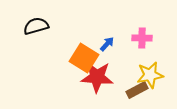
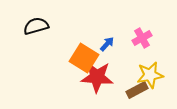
pink cross: rotated 30 degrees counterclockwise
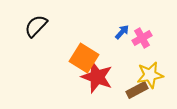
black semicircle: rotated 30 degrees counterclockwise
blue arrow: moved 15 px right, 12 px up
red star: rotated 16 degrees clockwise
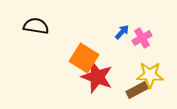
black semicircle: rotated 55 degrees clockwise
yellow star: rotated 12 degrees clockwise
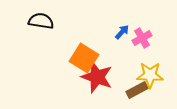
black semicircle: moved 5 px right, 5 px up
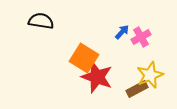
pink cross: moved 1 px left, 1 px up
yellow star: rotated 24 degrees counterclockwise
brown rectangle: moved 1 px up
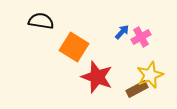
orange square: moved 10 px left, 11 px up
